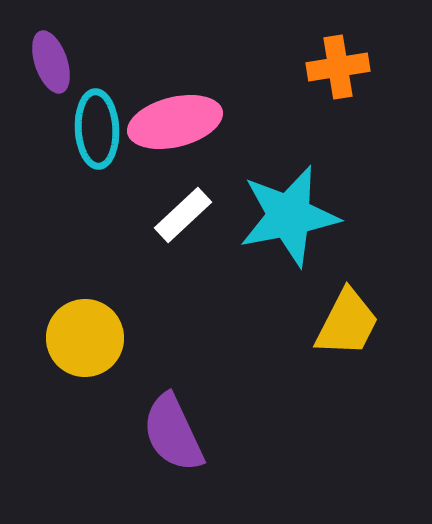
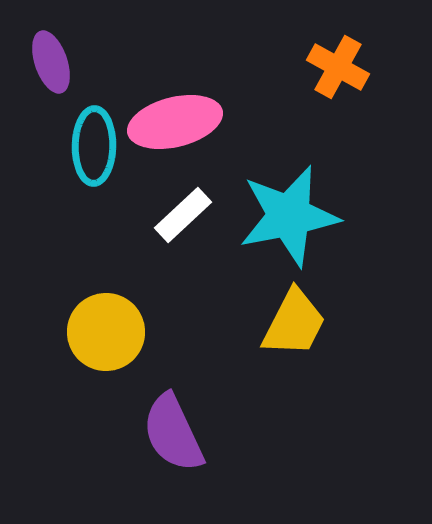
orange cross: rotated 38 degrees clockwise
cyan ellipse: moved 3 px left, 17 px down; rotated 4 degrees clockwise
yellow trapezoid: moved 53 px left
yellow circle: moved 21 px right, 6 px up
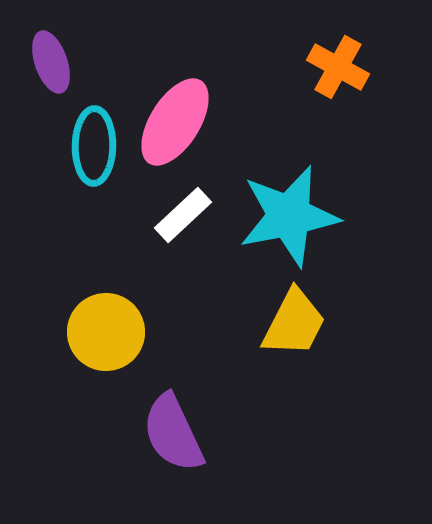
pink ellipse: rotated 44 degrees counterclockwise
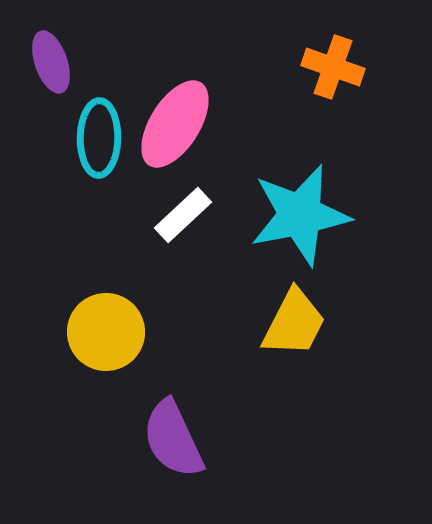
orange cross: moved 5 px left; rotated 10 degrees counterclockwise
pink ellipse: moved 2 px down
cyan ellipse: moved 5 px right, 8 px up
cyan star: moved 11 px right, 1 px up
purple semicircle: moved 6 px down
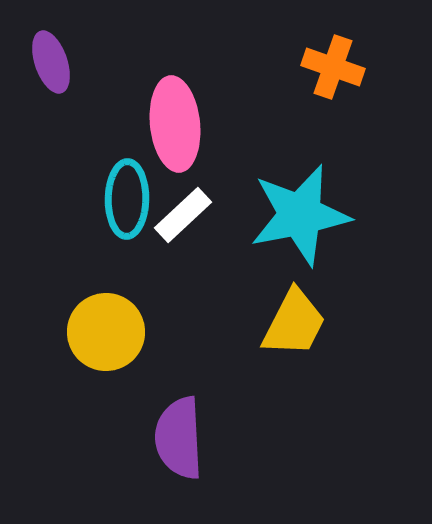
pink ellipse: rotated 38 degrees counterclockwise
cyan ellipse: moved 28 px right, 61 px down
purple semicircle: moved 6 px right, 1 px up; rotated 22 degrees clockwise
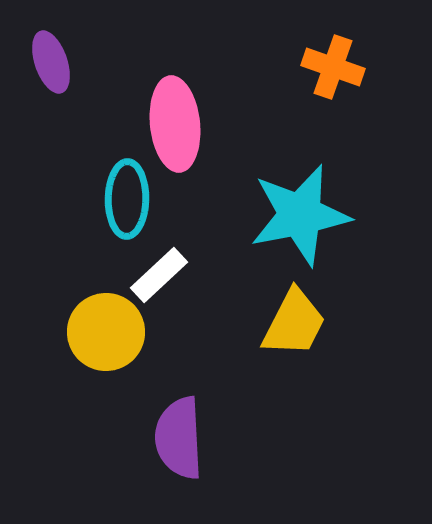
white rectangle: moved 24 px left, 60 px down
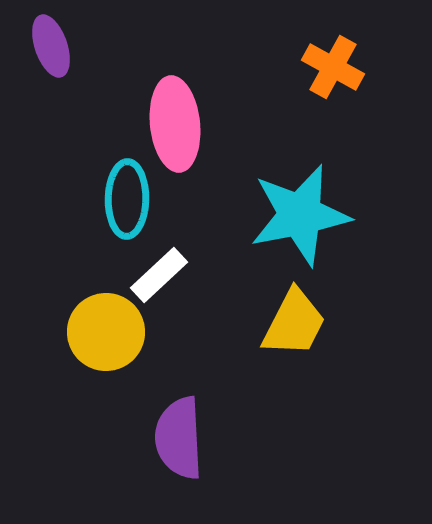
purple ellipse: moved 16 px up
orange cross: rotated 10 degrees clockwise
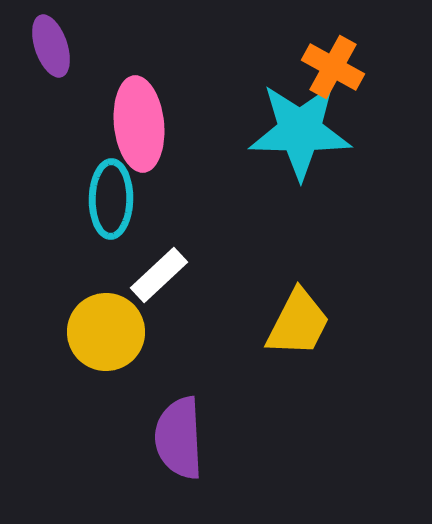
pink ellipse: moved 36 px left
cyan ellipse: moved 16 px left
cyan star: moved 84 px up; rotated 12 degrees clockwise
yellow trapezoid: moved 4 px right
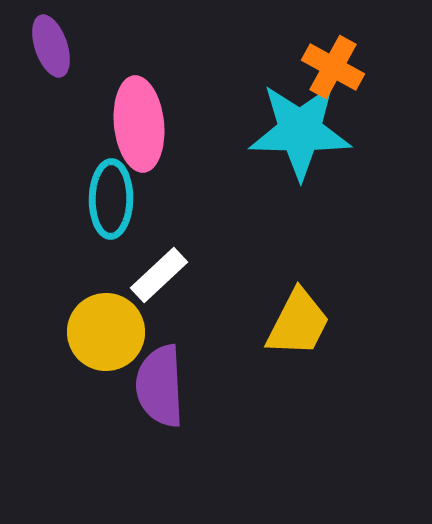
purple semicircle: moved 19 px left, 52 px up
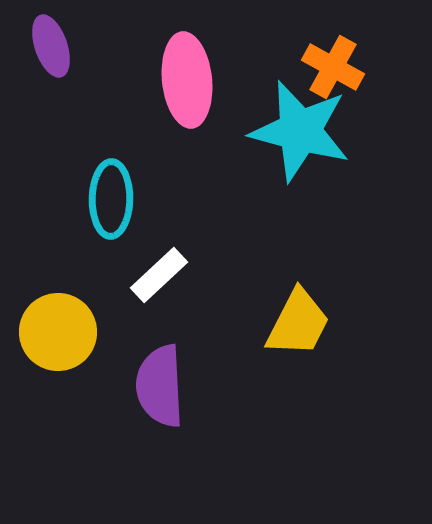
pink ellipse: moved 48 px right, 44 px up
cyan star: rotated 14 degrees clockwise
yellow circle: moved 48 px left
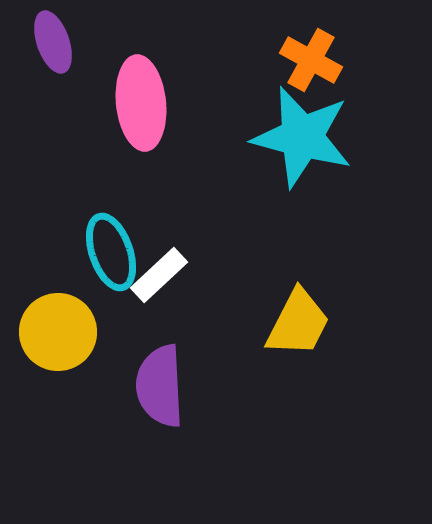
purple ellipse: moved 2 px right, 4 px up
orange cross: moved 22 px left, 7 px up
pink ellipse: moved 46 px left, 23 px down
cyan star: moved 2 px right, 6 px down
cyan ellipse: moved 53 px down; rotated 20 degrees counterclockwise
